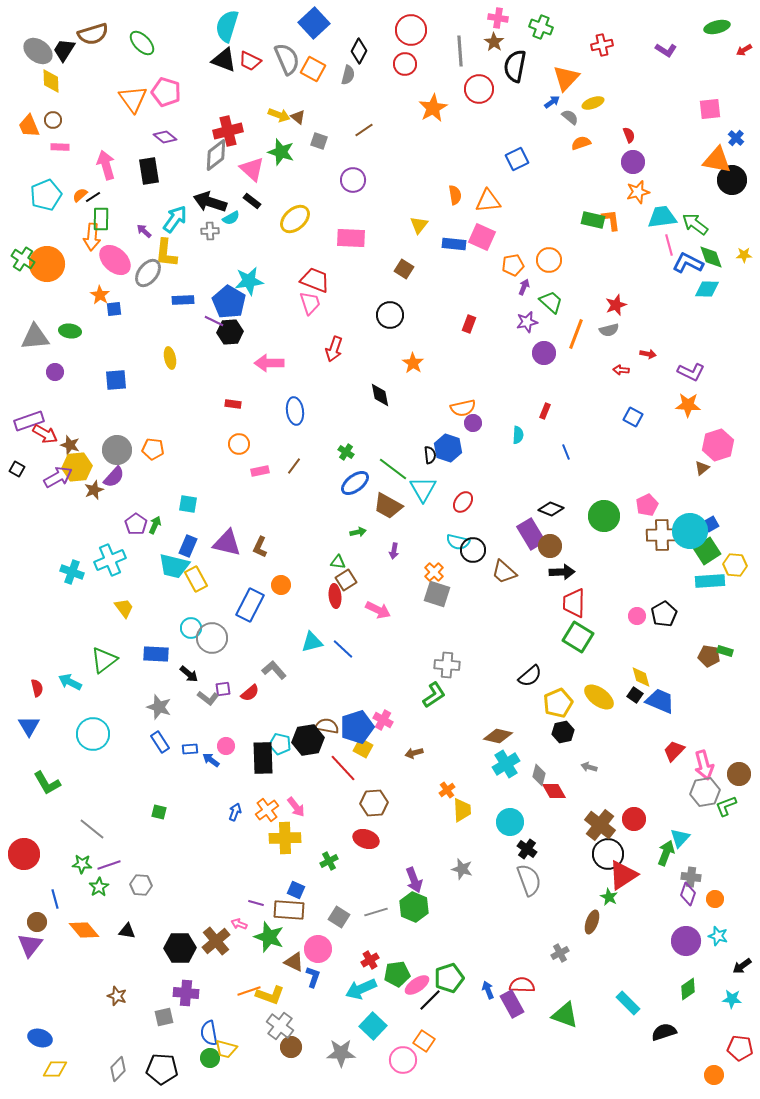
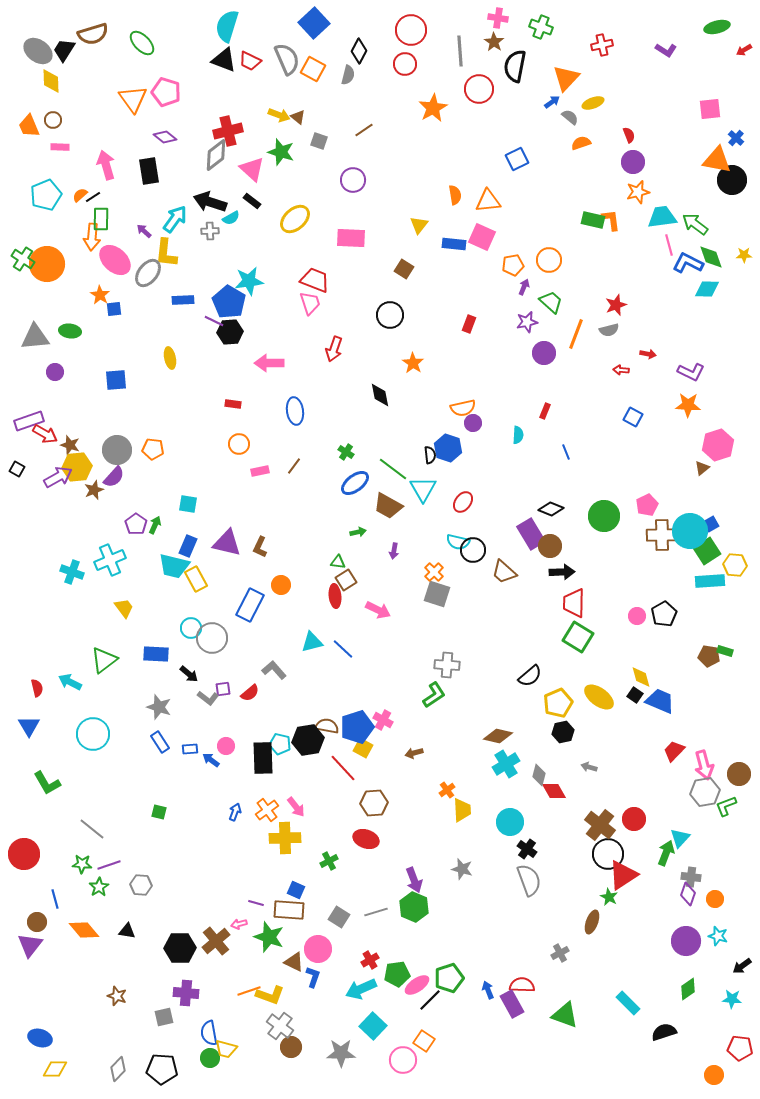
pink arrow at (239, 924): rotated 35 degrees counterclockwise
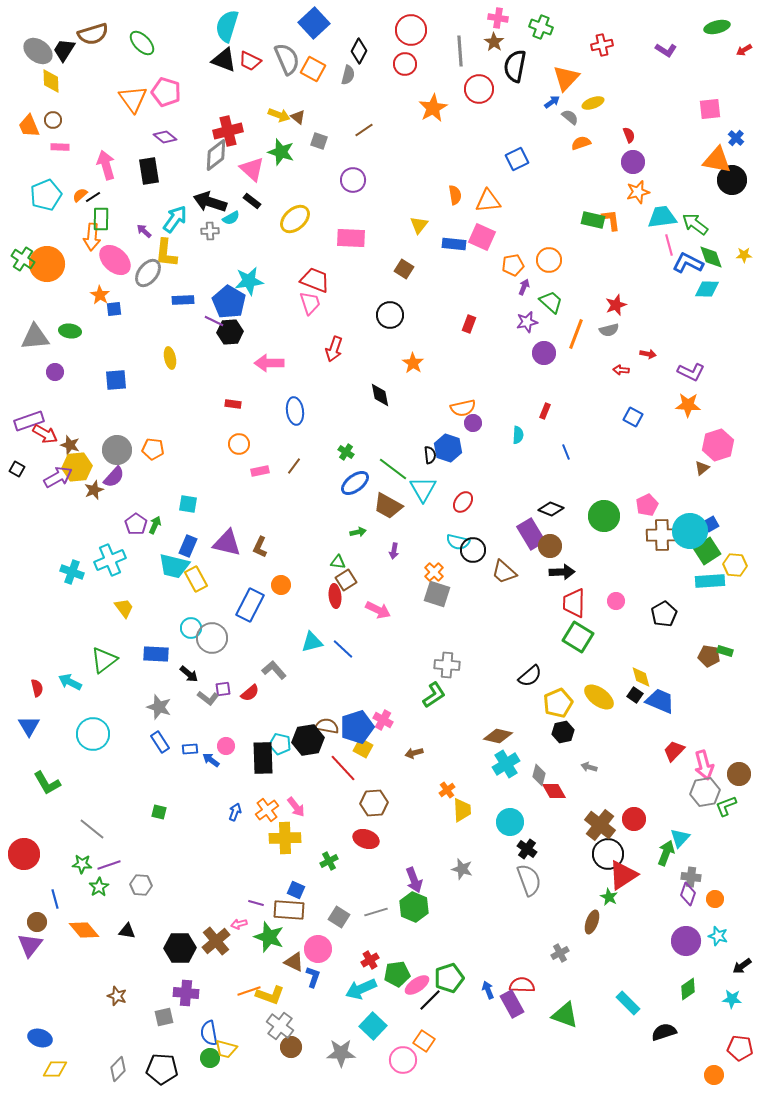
pink circle at (637, 616): moved 21 px left, 15 px up
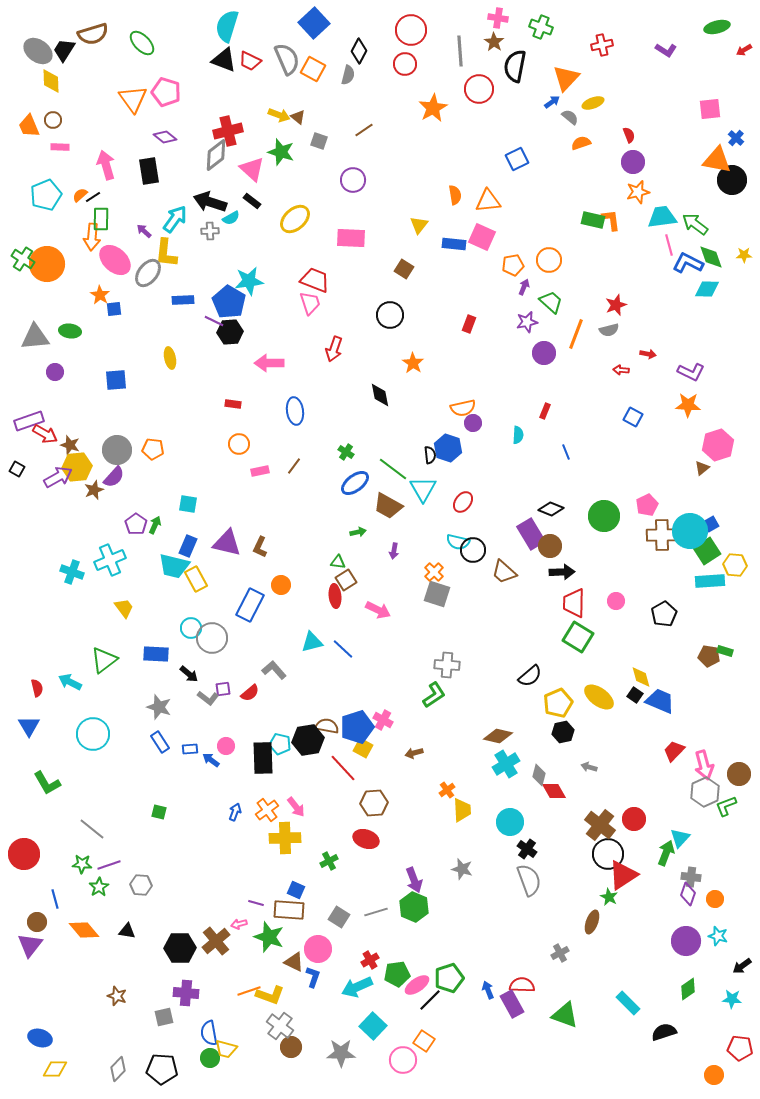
gray hexagon at (705, 792): rotated 16 degrees counterclockwise
cyan arrow at (361, 989): moved 4 px left, 2 px up
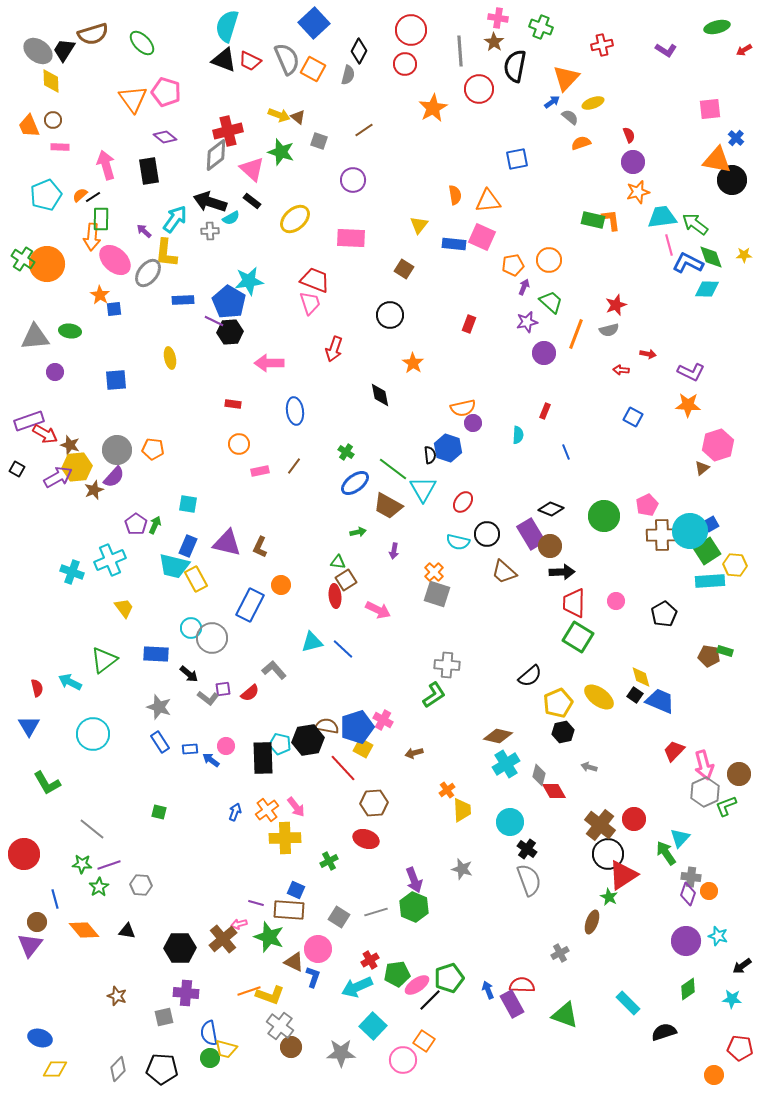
blue square at (517, 159): rotated 15 degrees clockwise
black circle at (473, 550): moved 14 px right, 16 px up
green arrow at (666, 853): rotated 55 degrees counterclockwise
orange circle at (715, 899): moved 6 px left, 8 px up
brown cross at (216, 941): moved 7 px right, 2 px up
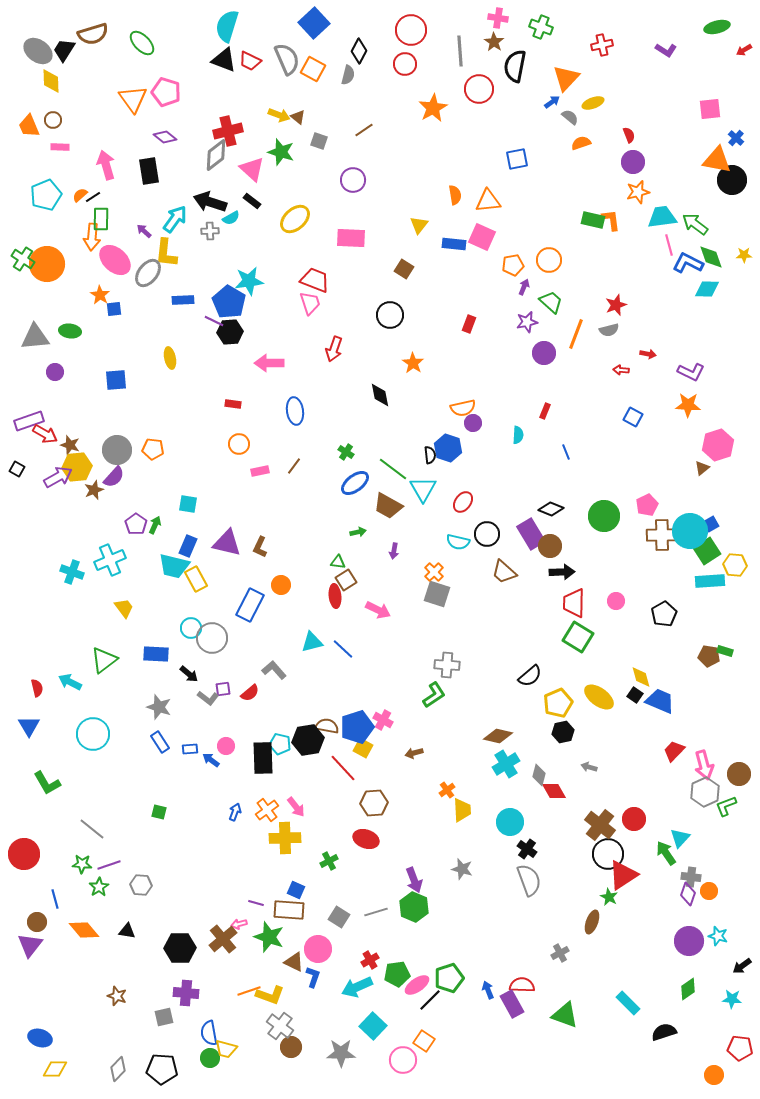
purple circle at (686, 941): moved 3 px right
